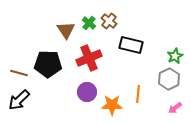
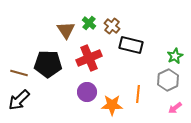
brown cross: moved 3 px right, 5 px down
gray hexagon: moved 1 px left, 1 px down
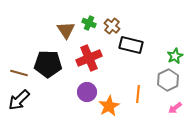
green cross: rotated 16 degrees counterclockwise
orange star: moved 3 px left, 1 px down; rotated 30 degrees counterclockwise
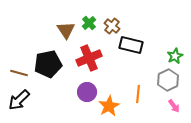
green cross: rotated 24 degrees clockwise
black pentagon: rotated 12 degrees counterclockwise
pink arrow: moved 1 px left, 2 px up; rotated 88 degrees counterclockwise
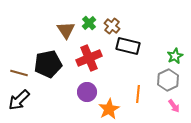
black rectangle: moved 3 px left, 1 px down
orange star: moved 3 px down
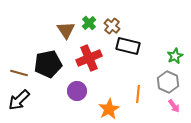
gray hexagon: moved 2 px down; rotated 10 degrees counterclockwise
purple circle: moved 10 px left, 1 px up
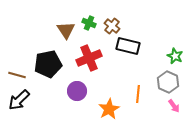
green cross: rotated 24 degrees counterclockwise
green star: rotated 21 degrees counterclockwise
brown line: moved 2 px left, 2 px down
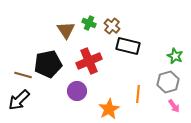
red cross: moved 3 px down
brown line: moved 6 px right
gray hexagon: rotated 20 degrees clockwise
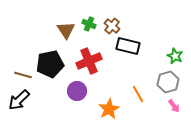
green cross: moved 1 px down
black pentagon: moved 2 px right
orange line: rotated 36 degrees counterclockwise
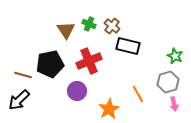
pink arrow: moved 2 px up; rotated 24 degrees clockwise
